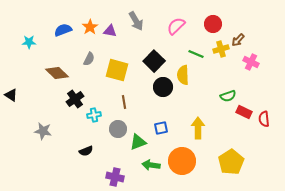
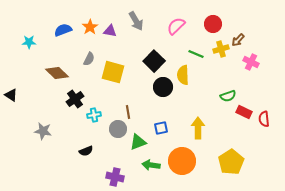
yellow square: moved 4 px left, 2 px down
brown line: moved 4 px right, 10 px down
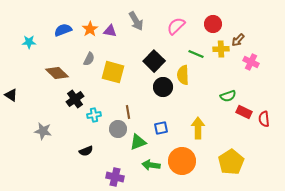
orange star: moved 2 px down
yellow cross: rotated 14 degrees clockwise
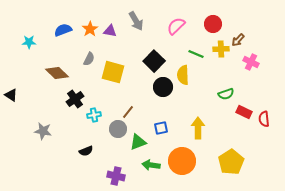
green semicircle: moved 2 px left, 2 px up
brown line: rotated 48 degrees clockwise
purple cross: moved 1 px right, 1 px up
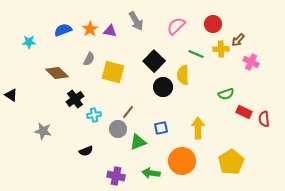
green arrow: moved 8 px down
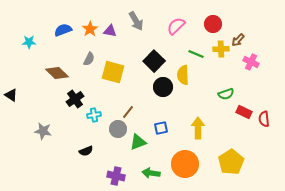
orange circle: moved 3 px right, 3 px down
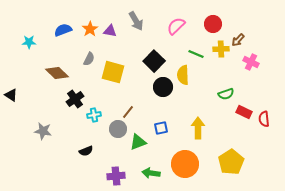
purple cross: rotated 18 degrees counterclockwise
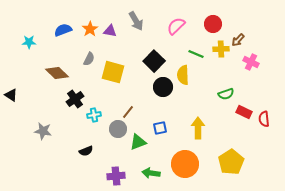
blue square: moved 1 px left
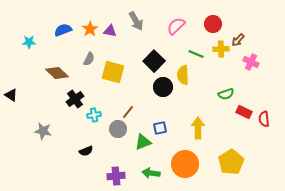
green triangle: moved 5 px right
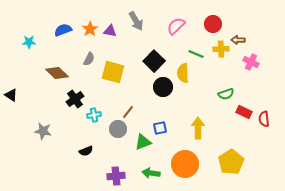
brown arrow: rotated 48 degrees clockwise
yellow semicircle: moved 2 px up
